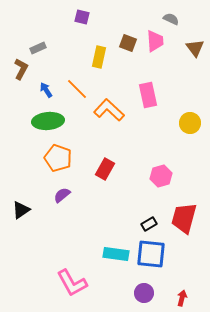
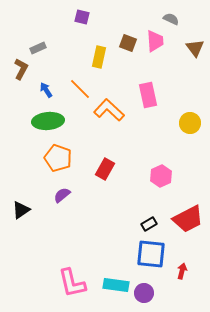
orange line: moved 3 px right
pink hexagon: rotated 10 degrees counterclockwise
red trapezoid: moved 4 px right, 1 px down; rotated 132 degrees counterclockwise
cyan rectangle: moved 31 px down
pink L-shape: rotated 16 degrees clockwise
red arrow: moved 27 px up
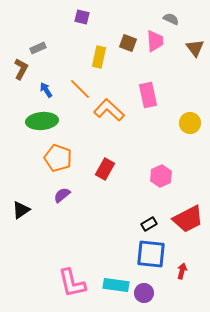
green ellipse: moved 6 px left
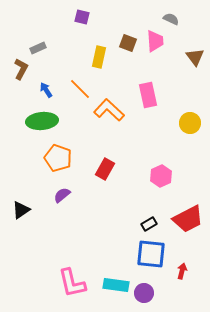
brown triangle: moved 9 px down
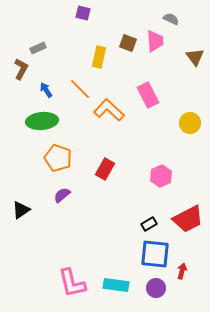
purple square: moved 1 px right, 4 px up
pink rectangle: rotated 15 degrees counterclockwise
blue square: moved 4 px right
purple circle: moved 12 px right, 5 px up
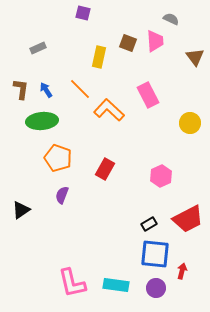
brown L-shape: moved 20 px down; rotated 20 degrees counterclockwise
purple semicircle: rotated 30 degrees counterclockwise
